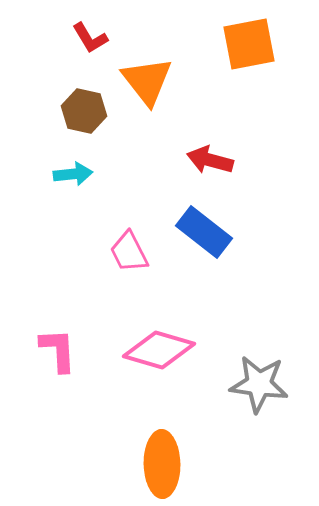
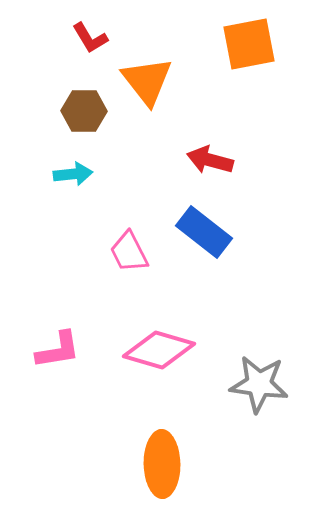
brown hexagon: rotated 12 degrees counterclockwise
pink L-shape: rotated 84 degrees clockwise
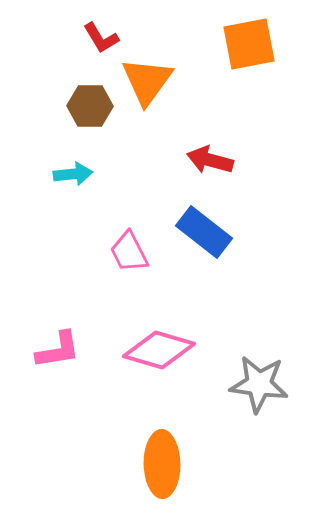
red L-shape: moved 11 px right
orange triangle: rotated 14 degrees clockwise
brown hexagon: moved 6 px right, 5 px up
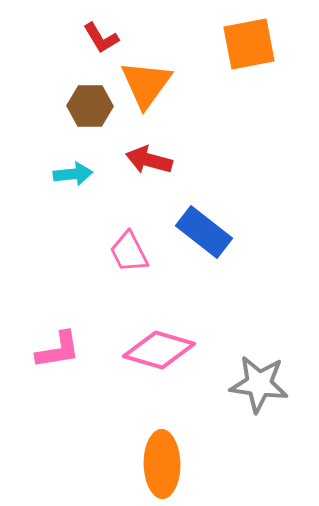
orange triangle: moved 1 px left, 3 px down
red arrow: moved 61 px left
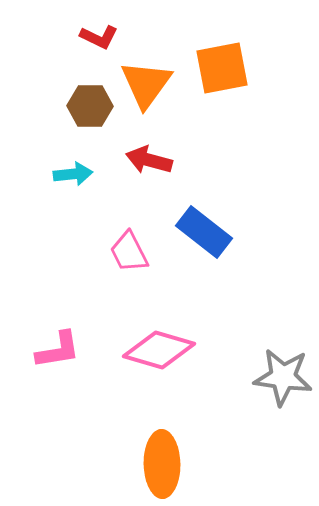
red L-shape: moved 2 px left, 1 px up; rotated 33 degrees counterclockwise
orange square: moved 27 px left, 24 px down
gray star: moved 24 px right, 7 px up
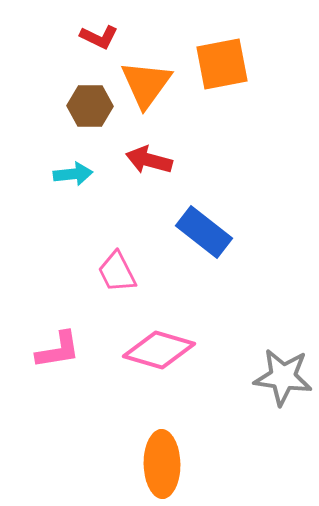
orange square: moved 4 px up
pink trapezoid: moved 12 px left, 20 px down
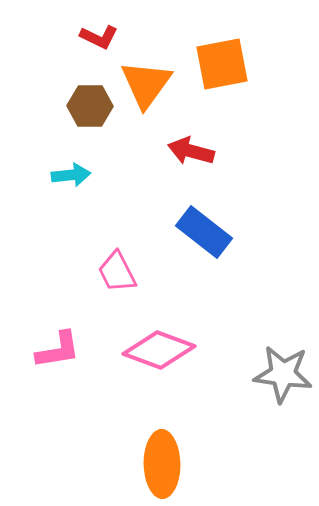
red arrow: moved 42 px right, 9 px up
cyan arrow: moved 2 px left, 1 px down
pink diamond: rotated 4 degrees clockwise
gray star: moved 3 px up
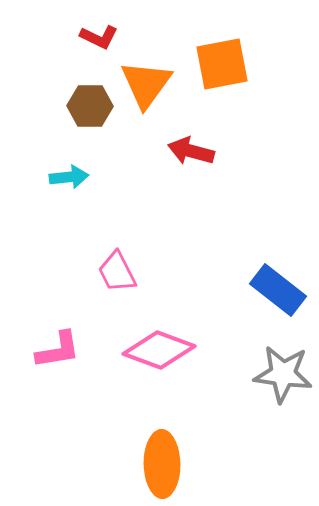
cyan arrow: moved 2 px left, 2 px down
blue rectangle: moved 74 px right, 58 px down
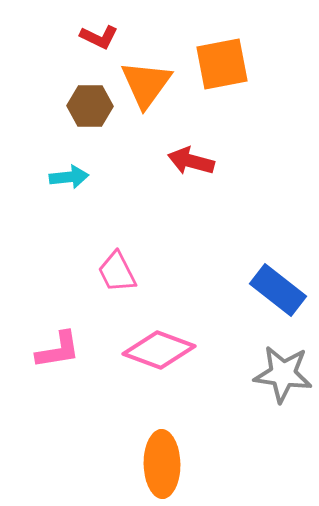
red arrow: moved 10 px down
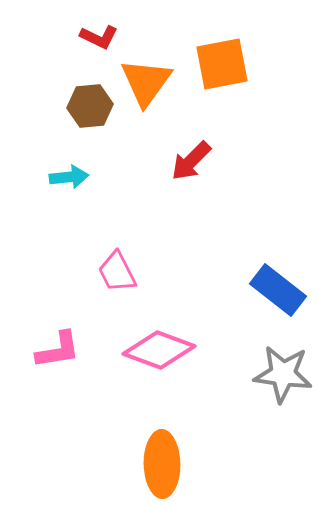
orange triangle: moved 2 px up
brown hexagon: rotated 6 degrees counterclockwise
red arrow: rotated 60 degrees counterclockwise
